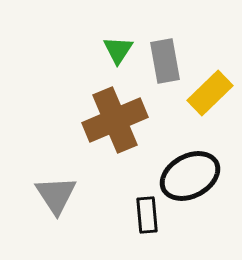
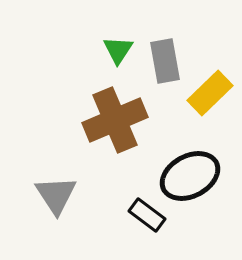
black rectangle: rotated 48 degrees counterclockwise
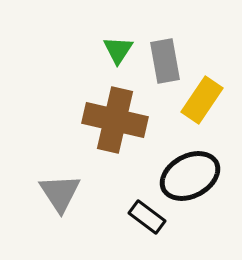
yellow rectangle: moved 8 px left, 7 px down; rotated 12 degrees counterclockwise
brown cross: rotated 36 degrees clockwise
gray triangle: moved 4 px right, 2 px up
black rectangle: moved 2 px down
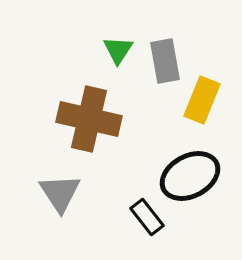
yellow rectangle: rotated 12 degrees counterclockwise
brown cross: moved 26 px left, 1 px up
black rectangle: rotated 15 degrees clockwise
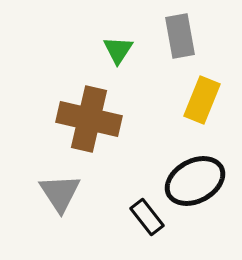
gray rectangle: moved 15 px right, 25 px up
black ellipse: moved 5 px right, 5 px down
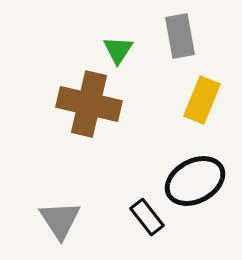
brown cross: moved 15 px up
gray triangle: moved 27 px down
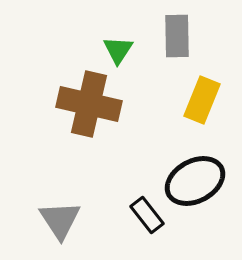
gray rectangle: moved 3 px left; rotated 9 degrees clockwise
black rectangle: moved 2 px up
